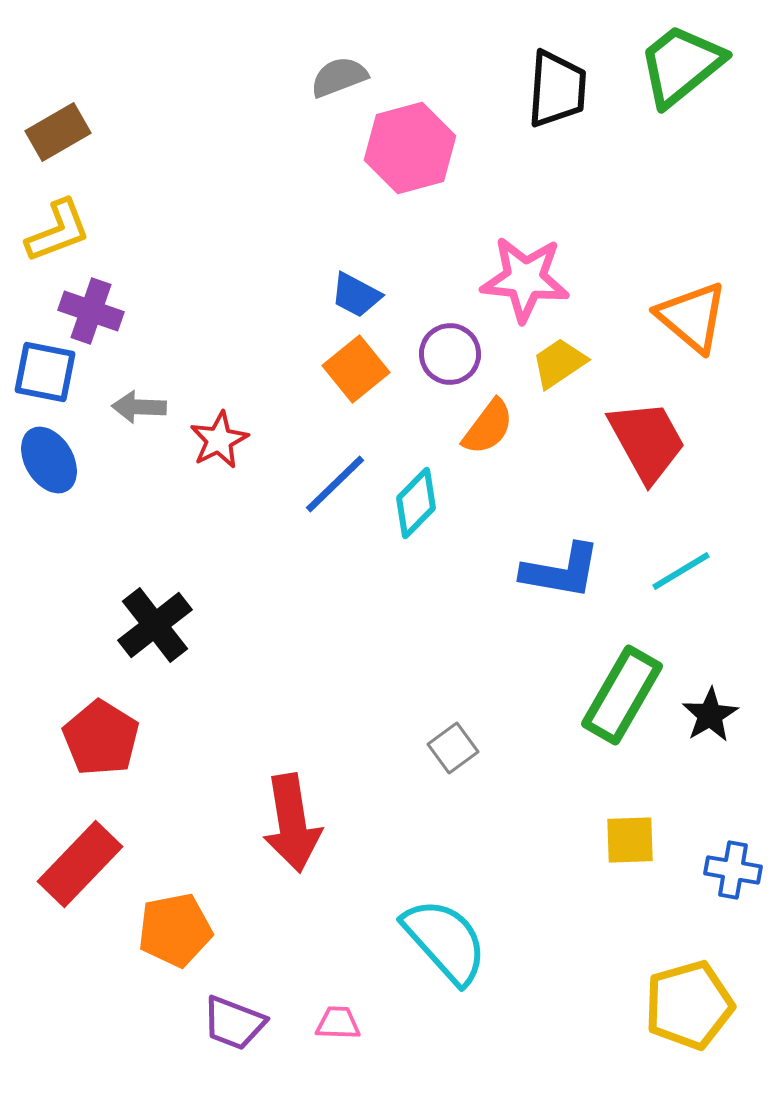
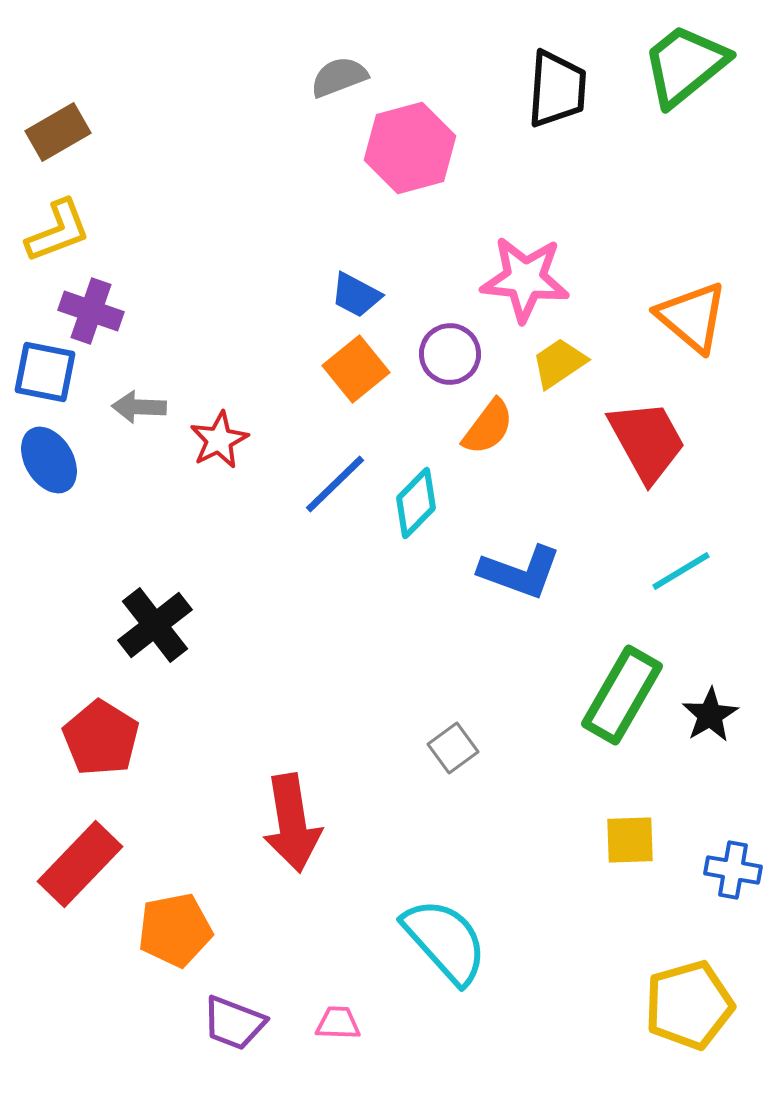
green trapezoid: moved 4 px right
blue L-shape: moved 41 px left, 1 px down; rotated 10 degrees clockwise
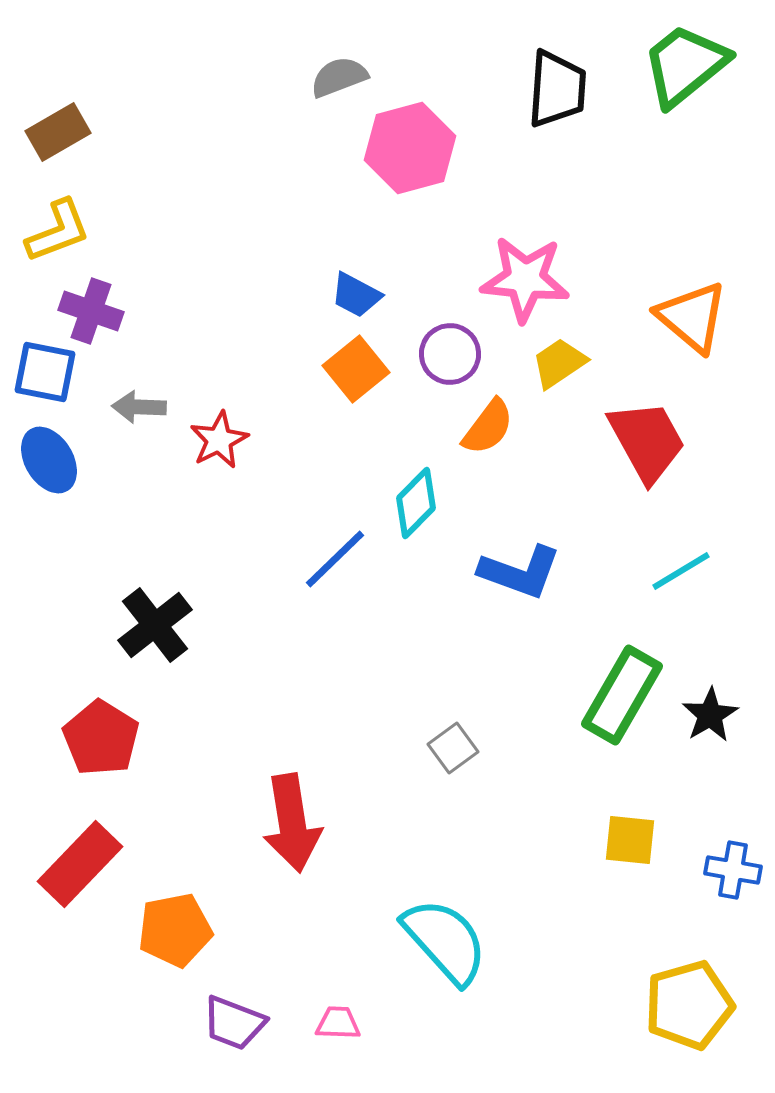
blue line: moved 75 px down
yellow square: rotated 8 degrees clockwise
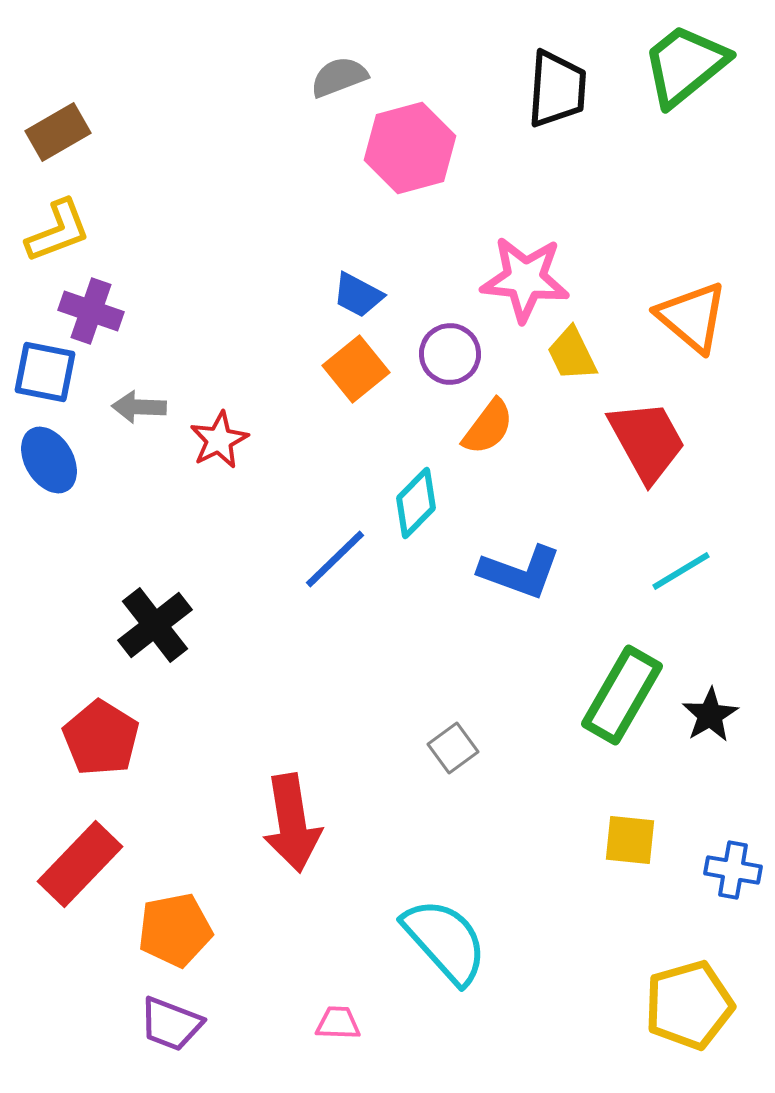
blue trapezoid: moved 2 px right
yellow trapezoid: moved 13 px right, 9 px up; rotated 82 degrees counterclockwise
purple trapezoid: moved 63 px left, 1 px down
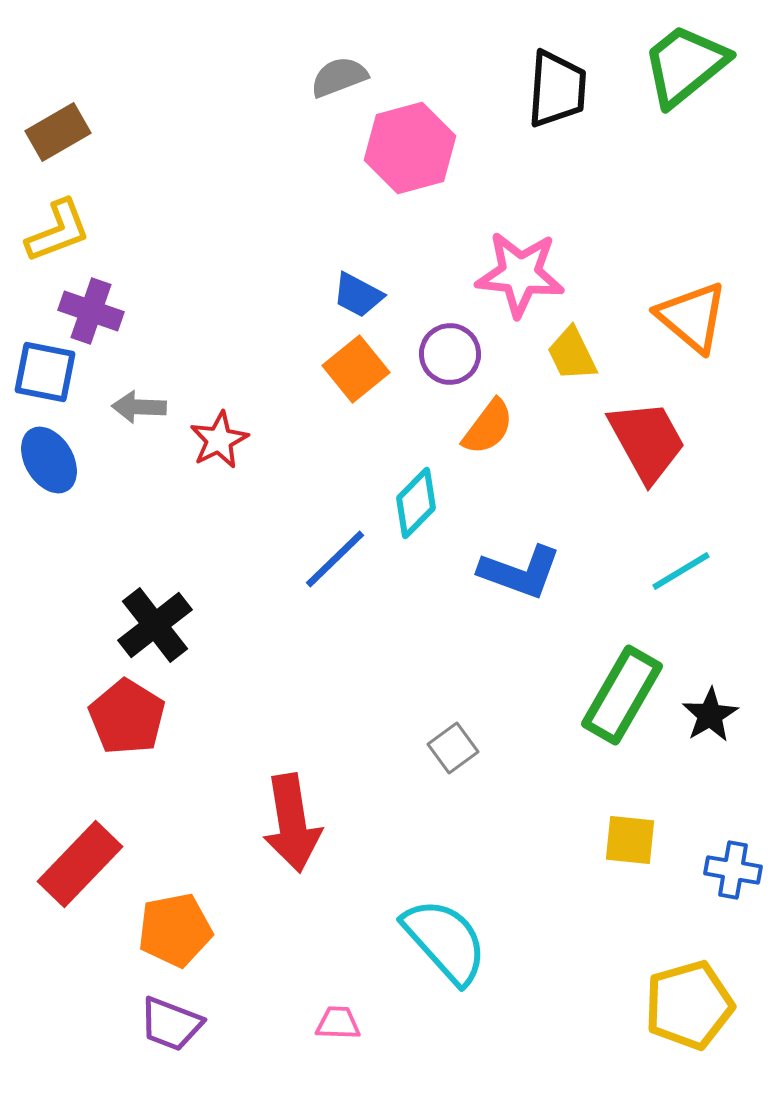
pink star: moved 5 px left, 5 px up
red pentagon: moved 26 px right, 21 px up
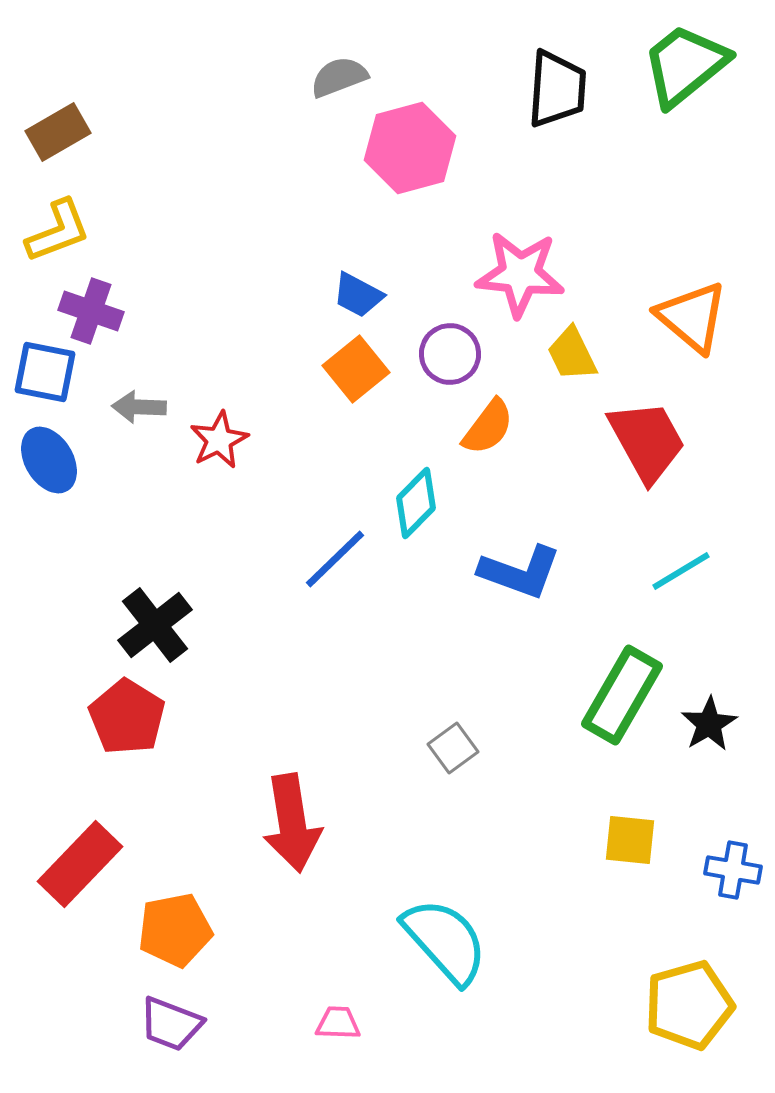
black star: moved 1 px left, 9 px down
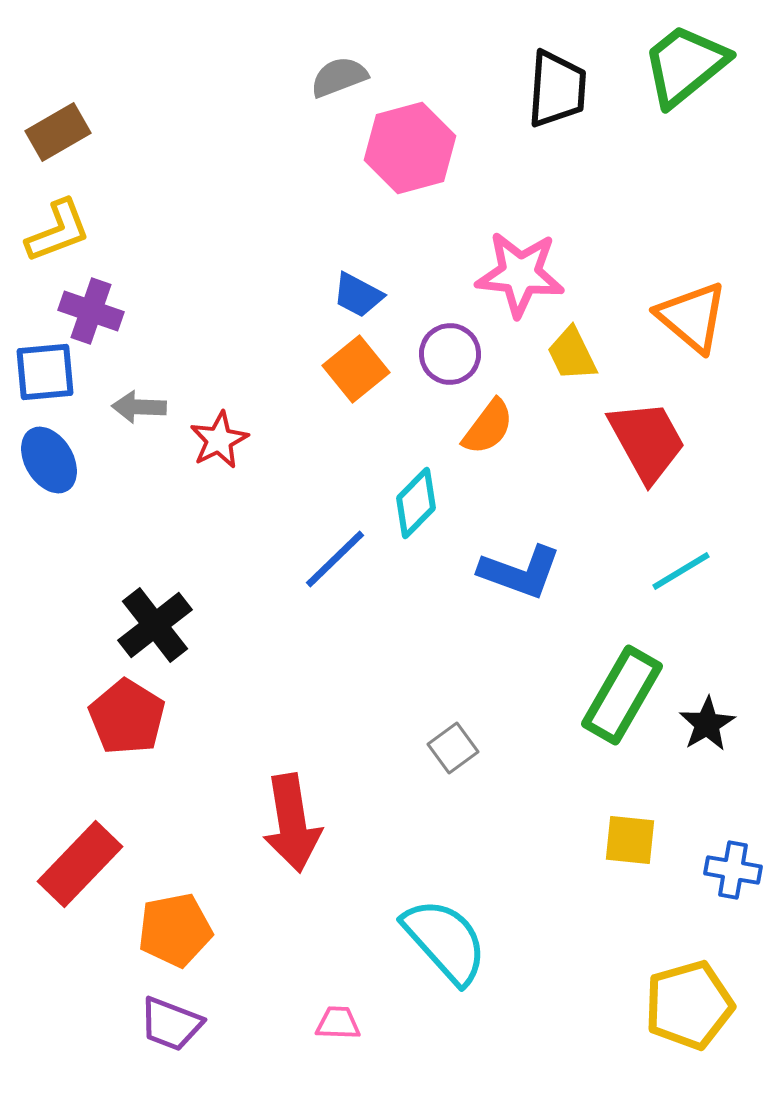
blue square: rotated 16 degrees counterclockwise
black star: moved 2 px left
